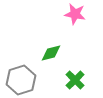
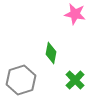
green diamond: rotated 65 degrees counterclockwise
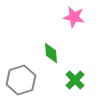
pink star: moved 1 px left, 3 px down
green diamond: rotated 15 degrees counterclockwise
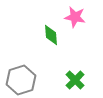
pink star: moved 1 px right
green diamond: moved 18 px up
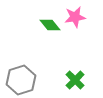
pink star: rotated 20 degrees counterclockwise
green diamond: moved 1 px left, 10 px up; rotated 35 degrees counterclockwise
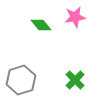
green diamond: moved 9 px left
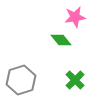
green diamond: moved 20 px right, 15 px down
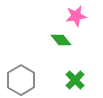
pink star: moved 1 px right, 1 px up
gray hexagon: rotated 12 degrees counterclockwise
